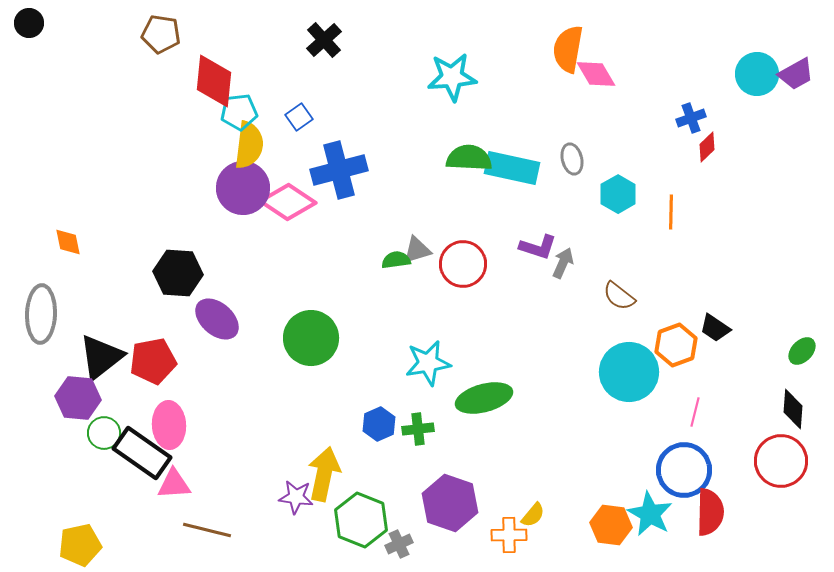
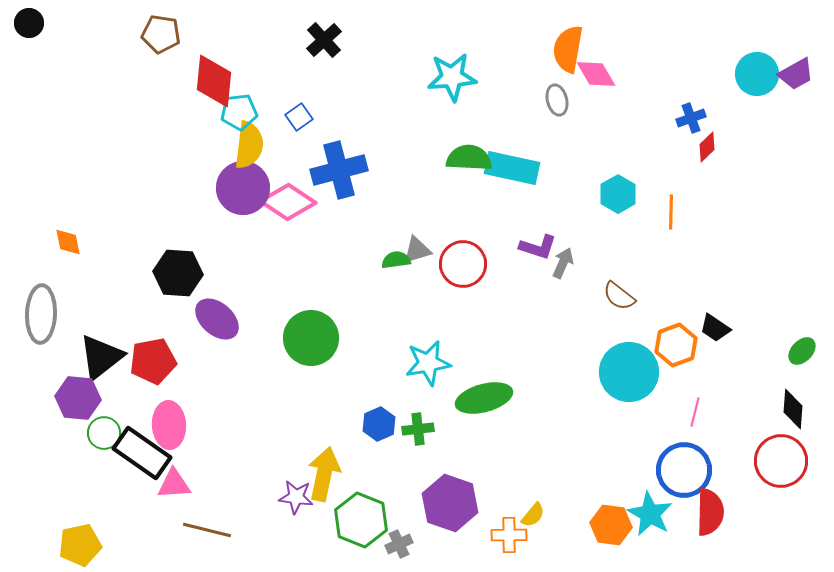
gray ellipse at (572, 159): moved 15 px left, 59 px up
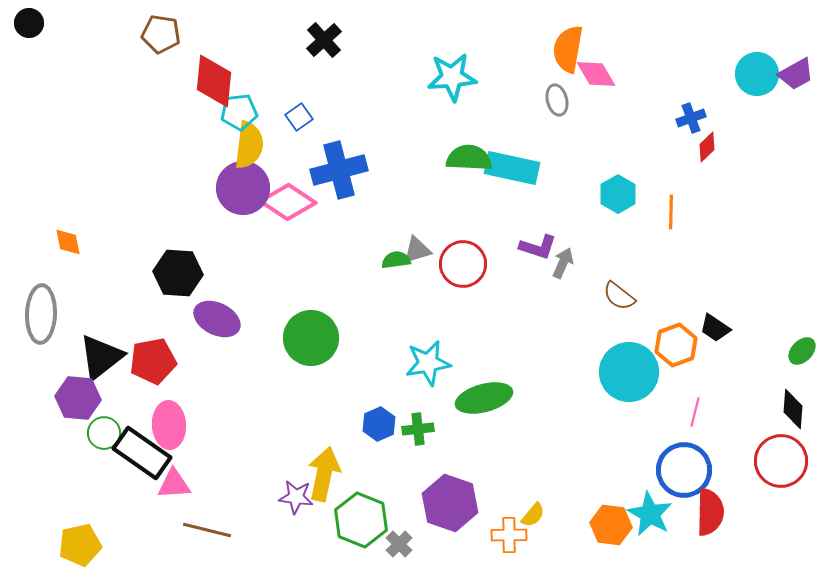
purple ellipse at (217, 319): rotated 15 degrees counterclockwise
gray cross at (399, 544): rotated 20 degrees counterclockwise
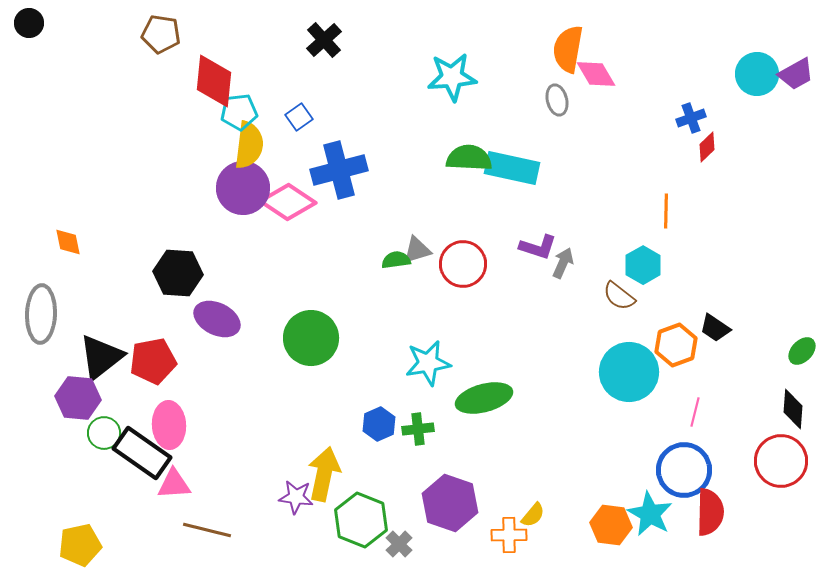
cyan hexagon at (618, 194): moved 25 px right, 71 px down
orange line at (671, 212): moved 5 px left, 1 px up
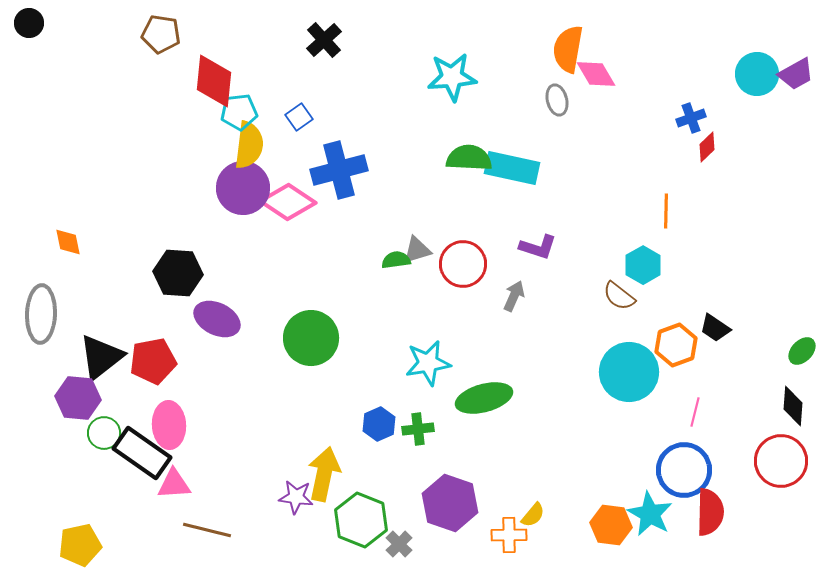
gray arrow at (563, 263): moved 49 px left, 33 px down
black diamond at (793, 409): moved 3 px up
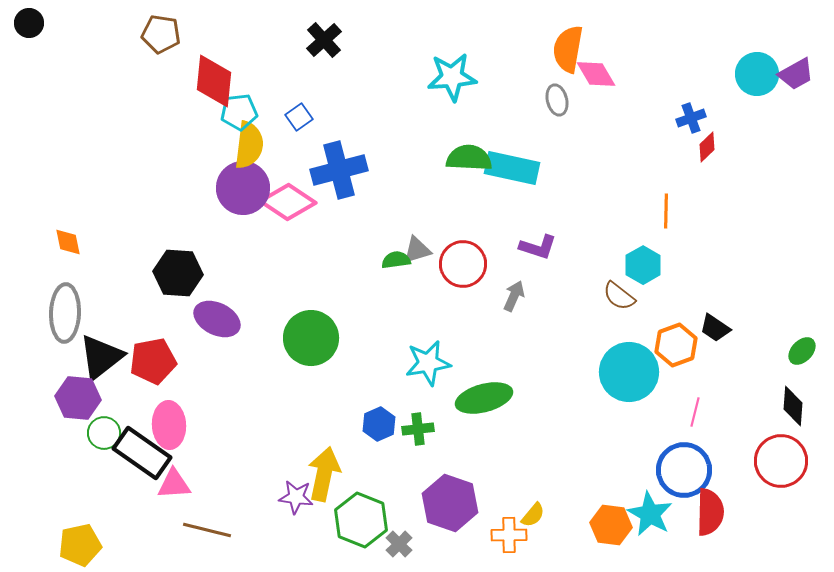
gray ellipse at (41, 314): moved 24 px right, 1 px up
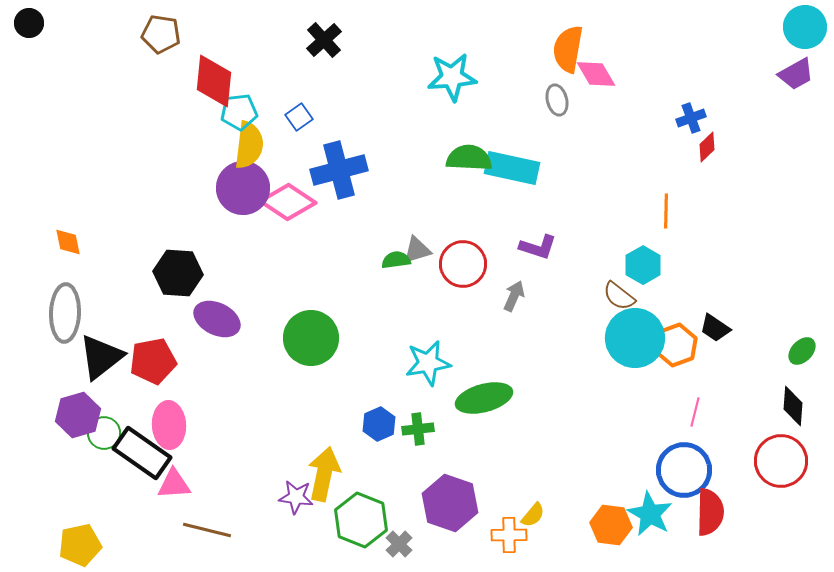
cyan circle at (757, 74): moved 48 px right, 47 px up
cyan circle at (629, 372): moved 6 px right, 34 px up
purple hexagon at (78, 398): moved 17 px down; rotated 21 degrees counterclockwise
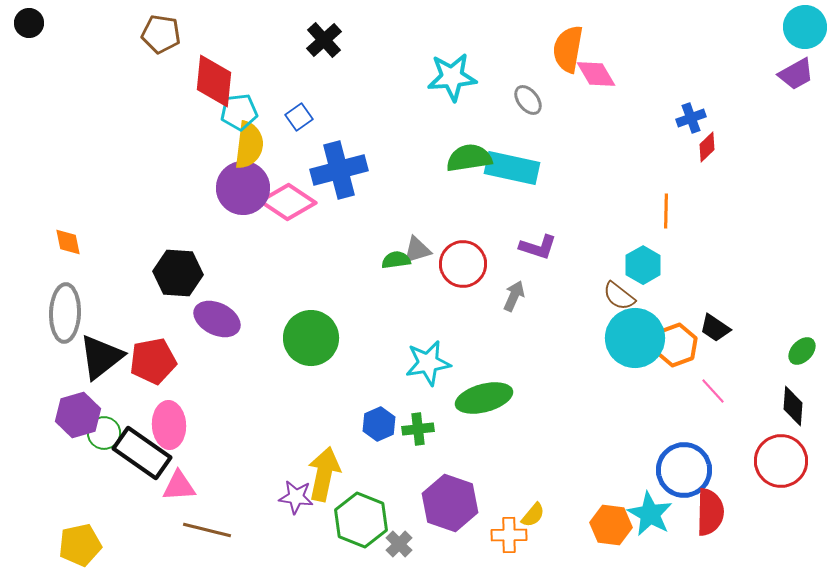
gray ellipse at (557, 100): moved 29 px left; rotated 24 degrees counterclockwise
green semicircle at (469, 158): rotated 12 degrees counterclockwise
pink line at (695, 412): moved 18 px right, 21 px up; rotated 56 degrees counterclockwise
pink triangle at (174, 484): moved 5 px right, 2 px down
